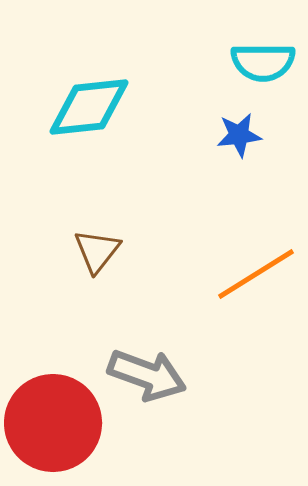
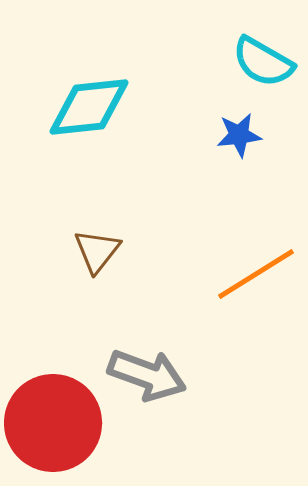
cyan semicircle: rotated 30 degrees clockwise
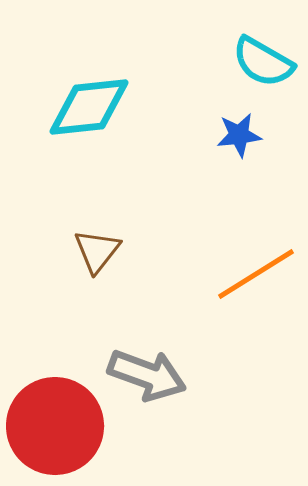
red circle: moved 2 px right, 3 px down
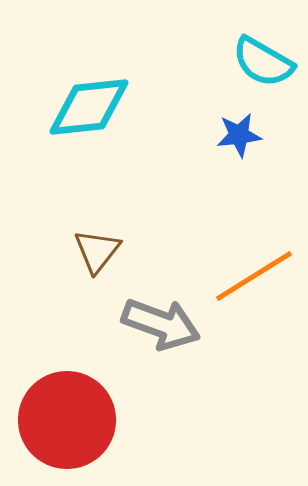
orange line: moved 2 px left, 2 px down
gray arrow: moved 14 px right, 51 px up
red circle: moved 12 px right, 6 px up
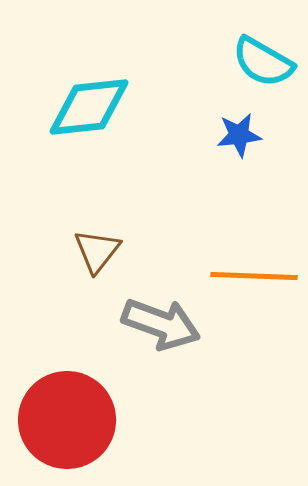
orange line: rotated 34 degrees clockwise
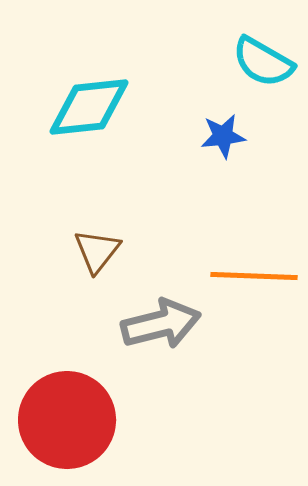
blue star: moved 16 px left, 1 px down
gray arrow: rotated 34 degrees counterclockwise
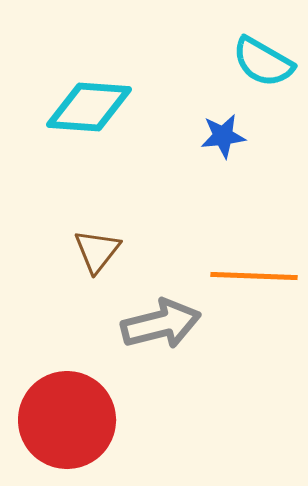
cyan diamond: rotated 10 degrees clockwise
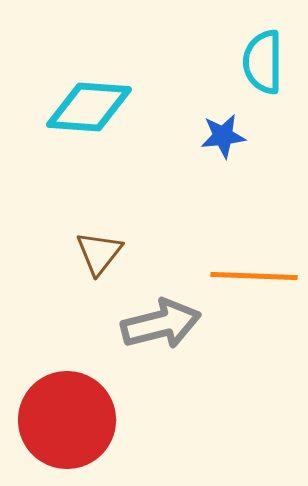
cyan semicircle: rotated 60 degrees clockwise
brown triangle: moved 2 px right, 2 px down
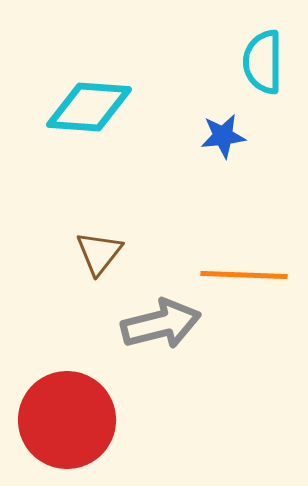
orange line: moved 10 px left, 1 px up
